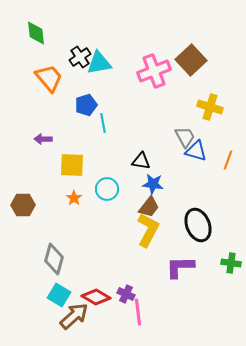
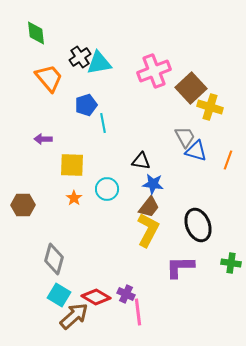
brown square: moved 28 px down
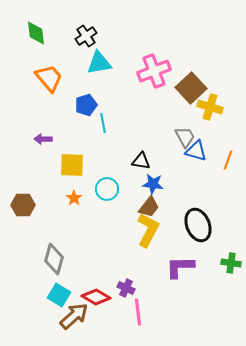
black cross: moved 6 px right, 21 px up
purple cross: moved 6 px up
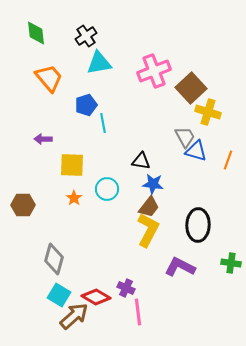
yellow cross: moved 2 px left, 5 px down
black ellipse: rotated 24 degrees clockwise
purple L-shape: rotated 28 degrees clockwise
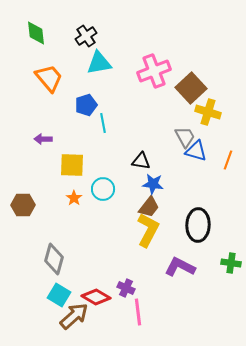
cyan circle: moved 4 px left
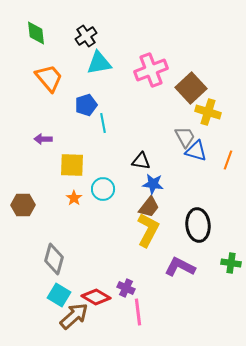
pink cross: moved 3 px left, 1 px up
black ellipse: rotated 8 degrees counterclockwise
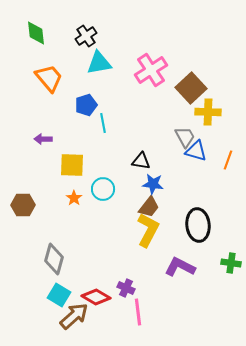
pink cross: rotated 12 degrees counterclockwise
yellow cross: rotated 15 degrees counterclockwise
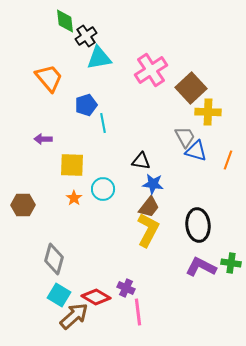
green diamond: moved 29 px right, 12 px up
cyan triangle: moved 5 px up
purple L-shape: moved 21 px right
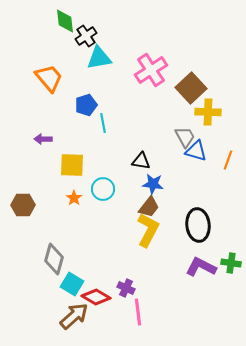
cyan square: moved 13 px right, 11 px up
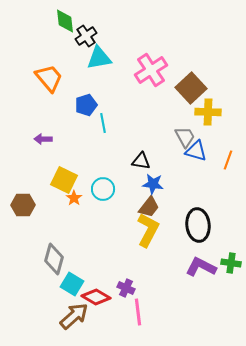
yellow square: moved 8 px left, 15 px down; rotated 24 degrees clockwise
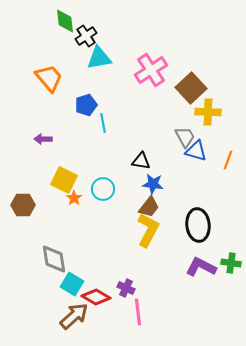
gray diamond: rotated 24 degrees counterclockwise
